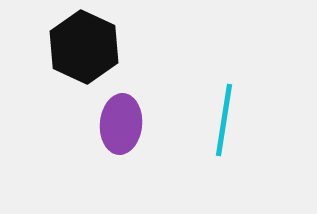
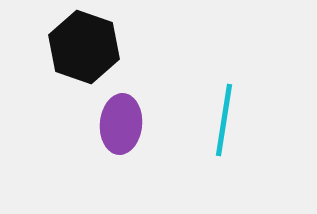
black hexagon: rotated 6 degrees counterclockwise
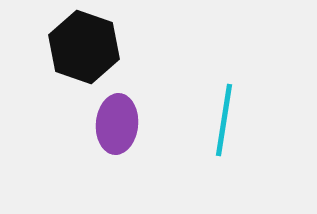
purple ellipse: moved 4 px left
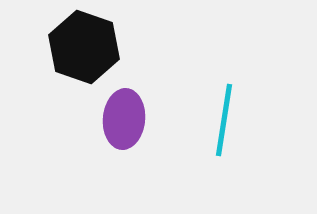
purple ellipse: moved 7 px right, 5 px up
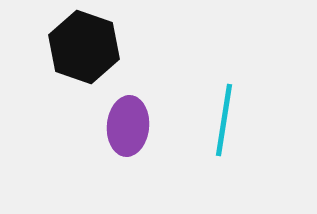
purple ellipse: moved 4 px right, 7 px down
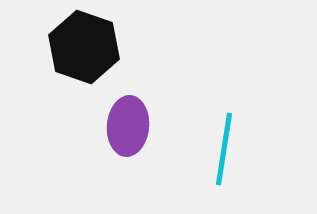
cyan line: moved 29 px down
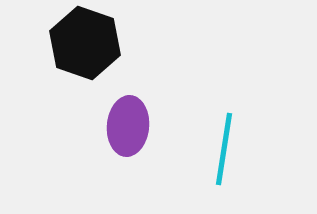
black hexagon: moved 1 px right, 4 px up
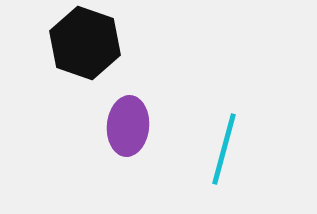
cyan line: rotated 6 degrees clockwise
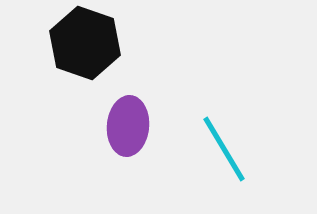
cyan line: rotated 46 degrees counterclockwise
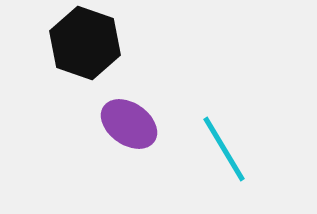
purple ellipse: moved 1 px right, 2 px up; rotated 60 degrees counterclockwise
